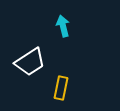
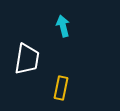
white trapezoid: moved 3 px left, 3 px up; rotated 48 degrees counterclockwise
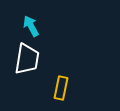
cyan arrow: moved 32 px left; rotated 15 degrees counterclockwise
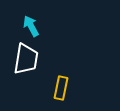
white trapezoid: moved 1 px left
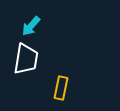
cyan arrow: rotated 110 degrees counterclockwise
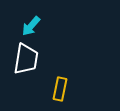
yellow rectangle: moved 1 px left, 1 px down
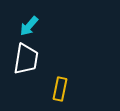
cyan arrow: moved 2 px left
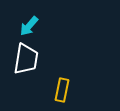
yellow rectangle: moved 2 px right, 1 px down
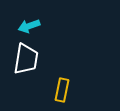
cyan arrow: rotated 30 degrees clockwise
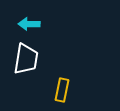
cyan arrow: moved 2 px up; rotated 20 degrees clockwise
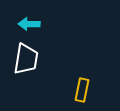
yellow rectangle: moved 20 px right
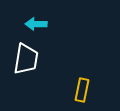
cyan arrow: moved 7 px right
